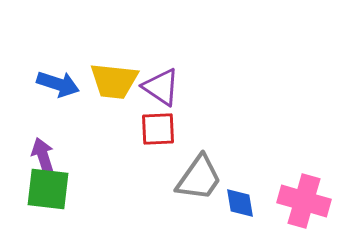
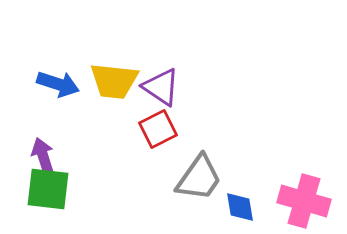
red square: rotated 24 degrees counterclockwise
blue diamond: moved 4 px down
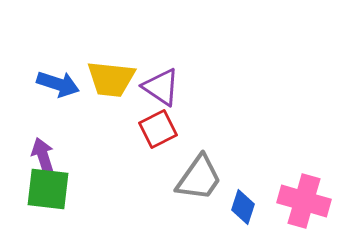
yellow trapezoid: moved 3 px left, 2 px up
blue diamond: moved 3 px right; rotated 28 degrees clockwise
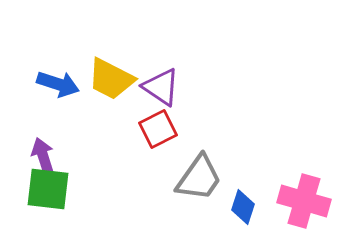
yellow trapezoid: rotated 21 degrees clockwise
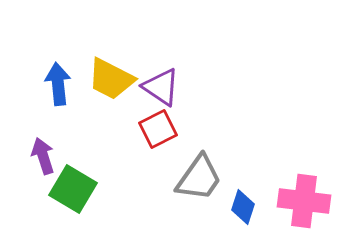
blue arrow: rotated 114 degrees counterclockwise
green square: moved 25 px right; rotated 24 degrees clockwise
pink cross: rotated 9 degrees counterclockwise
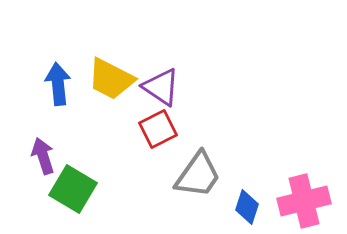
gray trapezoid: moved 1 px left, 3 px up
pink cross: rotated 21 degrees counterclockwise
blue diamond: moved 4 px right
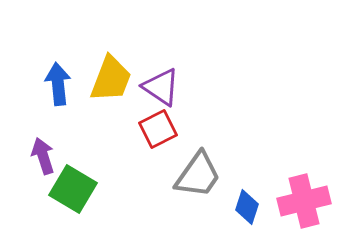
yellow trapezoid: rotated 96 degrees counterclockwise
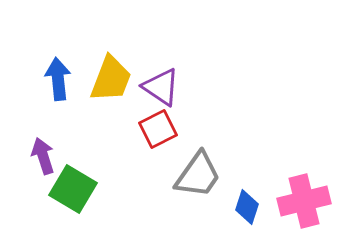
blue arrow: moved 5 px up
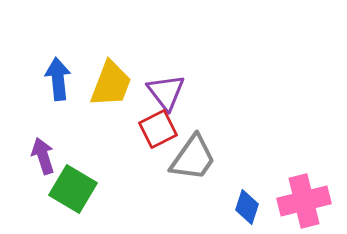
yellow trapezoid: moved 5 px down
purple triangle: moved 5 px right, 5 px down; rotated 18 degrees clockwise
gray trapezoid: moved 5 px left, 17 px up
